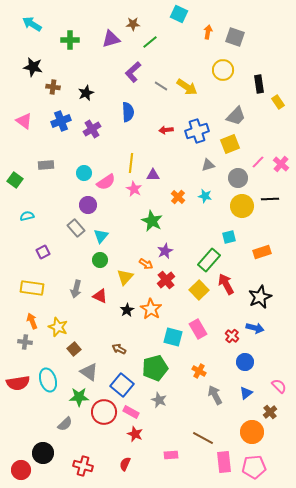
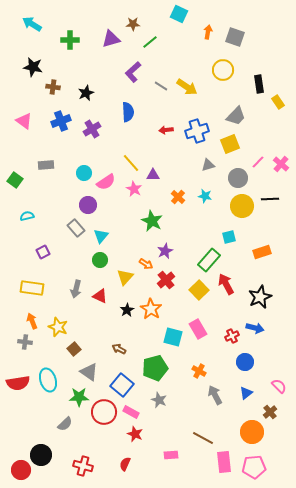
yellow line at (131, 163): rotated 48 degrees counterclockwise
red cross at (232, 336): rotated 24 degrees clockwise
black circle at (43, 453): moved 2 px left, 2 px down
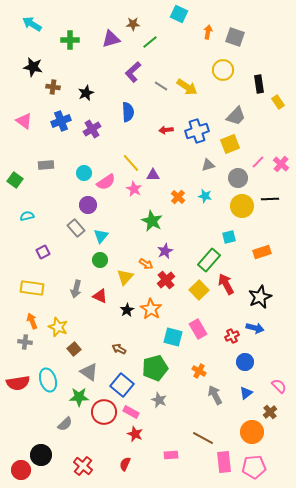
red cross at (83, 466): rotated 24 degrees clockwise
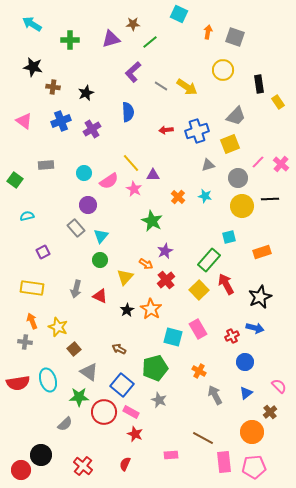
pink semicircle at (106, 182): moved 3 px right, 1 px up
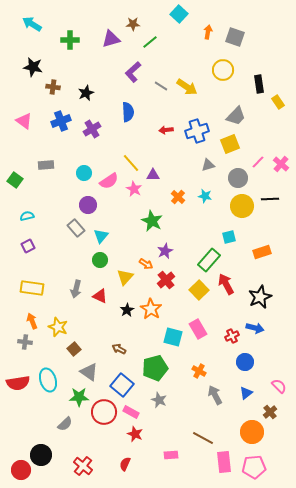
cyan square at (179, 14): rotated 18 degrees clockwise
purple square at (43, 252): moved 15 px left, 6 px up
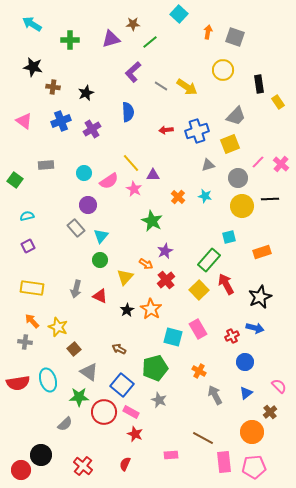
orange arrow at (32, 321): rotated 21 degrees counterclockwise
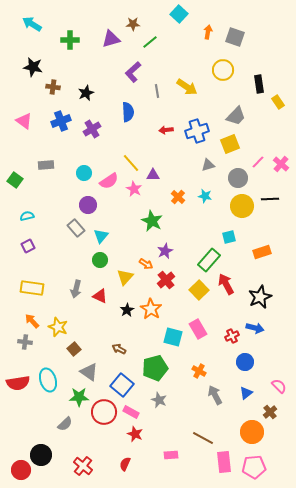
gray line at (161, 86): moved 4 px left, 5 px down; rotated 48 degrees clockwise
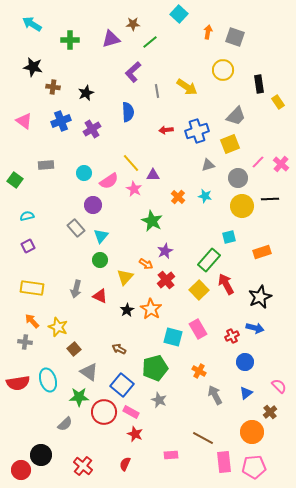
purple circle at (88, 205): moved 5 px right
